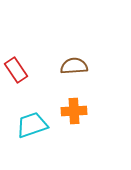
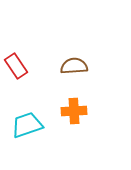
red rectangle: moved 4 px up
cyan trapezoid: moved 5 px left
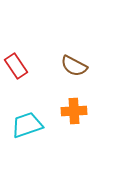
brown semicircle: rotated 148 degrees counterclockwise
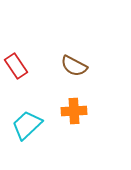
cyan trapezoid: rotated 24 degrees counterclockwise
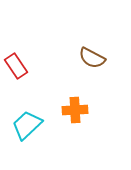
brown semicircle: moved 18 px right, 8 px up
orange cross: moved 1 px right, 1 px up
